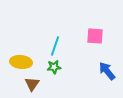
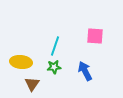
blue arrow: moved 22 px left; rotated 12 degrees clockwise
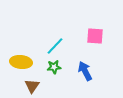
cyan line: rotated 24 degrees clockwise
brown triangle: moved 2 px down
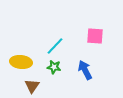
green star: rotated 16 degrees clockwise
blue arrow: moved 1 px up
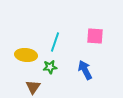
cyan line: moved 4 px up; rotated 24 degrees counterclockwise
yellow ellipse: moved 5 px right, 7 px up
green star: moved 4 px left; rotated 16 degrees counterclockwise
brown triangle: moved 1 px right, 1 px down
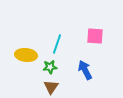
cyan line: moved 2 px right, 2 px down
brown triangle: moved 18 px right
